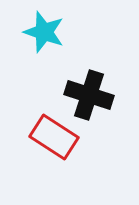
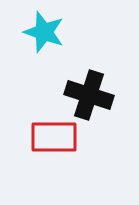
red rectangle: rotated 33 degrees counterclockwise
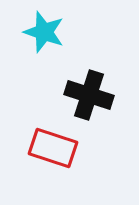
red rectangle: moved 1 px left, 11 px down; rotated 18 degrees clockwise
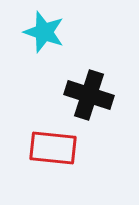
red rectangle: rotated 12 degrees counterclockwise
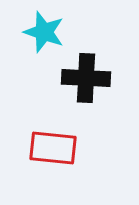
black cross: moved 3 px left, 17 px up; rotated 15 degrees counterclockwise
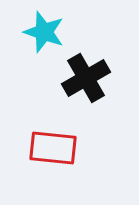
black cross: rotated 33 degrees counterclockwise
